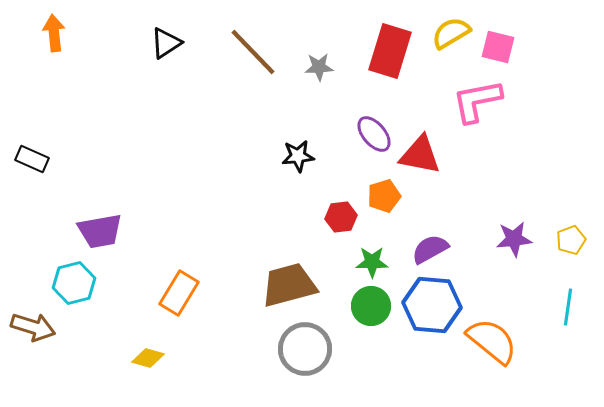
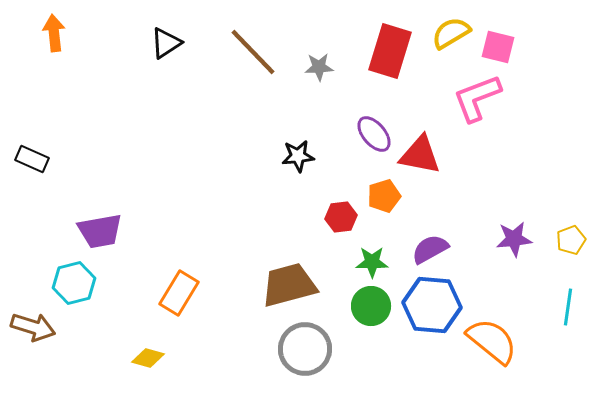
pink L-shape: moved 3 px up; rotated 10 degrees counterclockwise
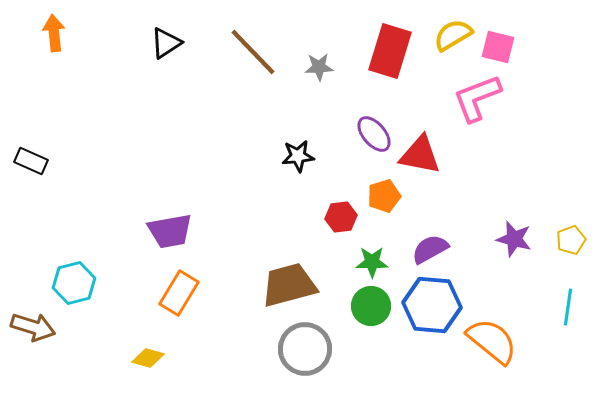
yellow semicircle: moved 2 px right, 2 px down
black rectangle: moved 1 px left, 2 px down
purple trapezoid: moved 70 px right
purple star: rotated 21 degrees clockwise
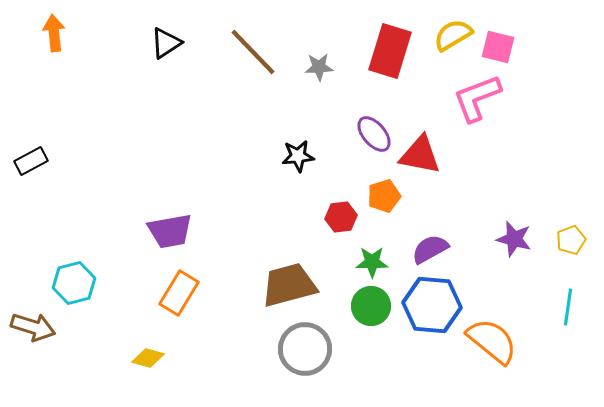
black rectangle: rotated 52 degrees counterclockwise
